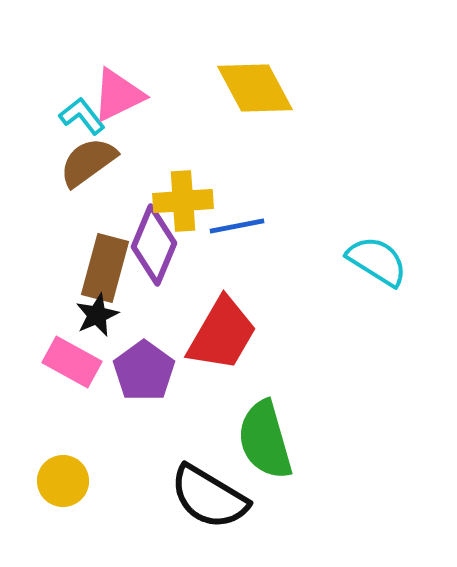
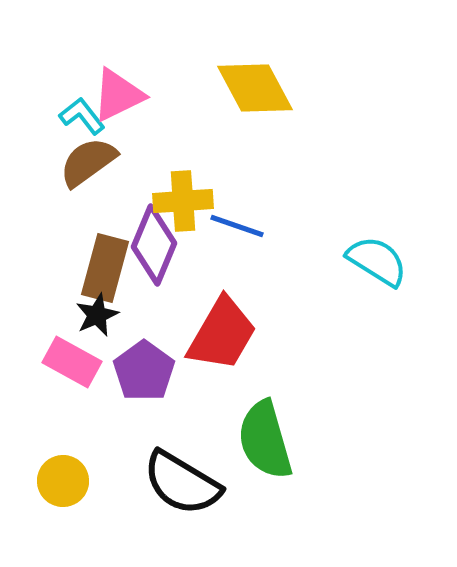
blue line: rotated 30 degrees clockwise
black semicircle: moved 27 px left, 14 px up
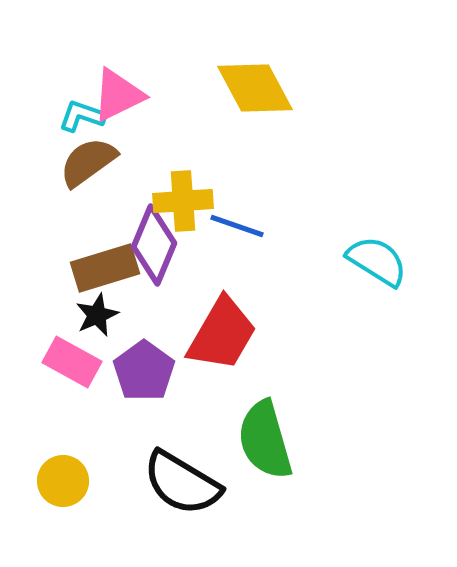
cyan L-shape: rotated 33 degrees counterclockwise
brown rectangle: rotated 58 degrees clockwise
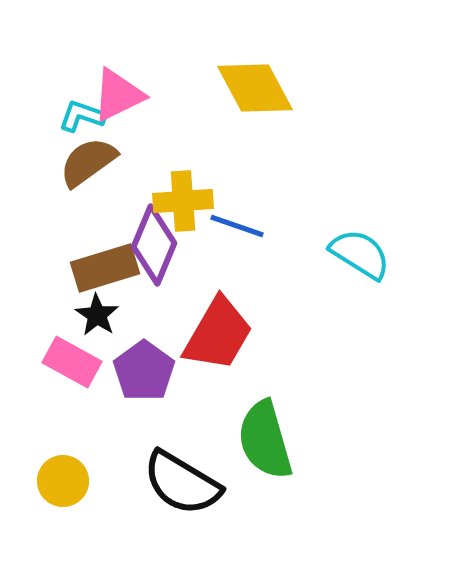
cyan semicircle: moved 17 px left, 7 px up
black star: rotated 15 degrees counterclockwise
red trapezoid: moved 4 px left
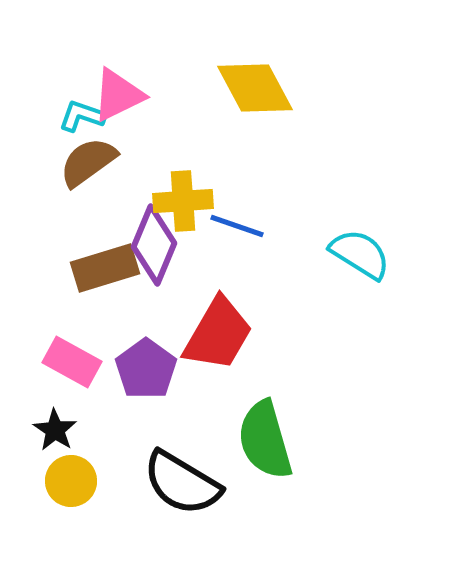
black star: moved 42 px left, 115 px down
purple pentagon: moved 2 px right, 2 px up
yellow circle: moved 8 px right
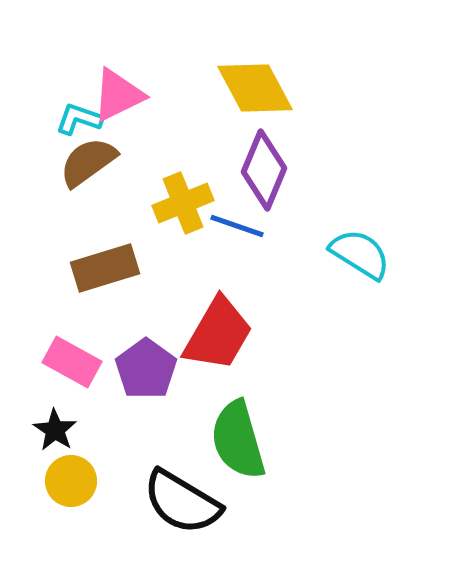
cyan L-shape: moved 3 px left, 3 px down
yellow cross: moved 2 px down; rotated 18 degrees counterclockwise
purple diamond: moved 110 px right, 75 px up
green semicircle: moved 27 px left
black semicircle: moved 19 px down
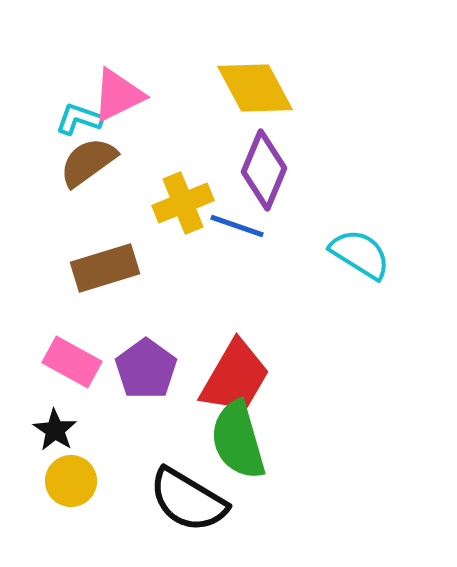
red trapezoid: moved 17 px right, 43 px down
black semicircle: moved 6 px right, 2 px up
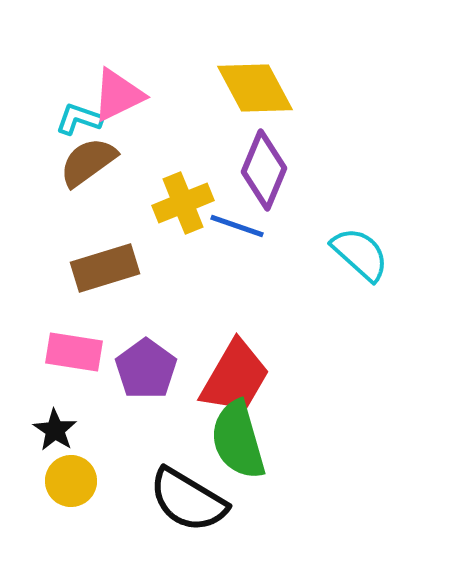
cyan semicircle: rotated 10 degrees clockwise
pink rectangle: moved 2 px right, 10 px up; rotated 20 degrees counterclockwise
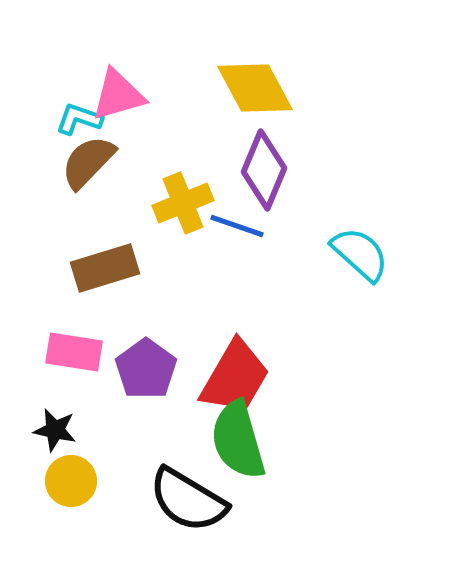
pink triangle: rotated 10 degrees clockwise
brown semicircle: rotated 10 degrees counterclockwise
black star: rotated 21 degrees counterclockwise
